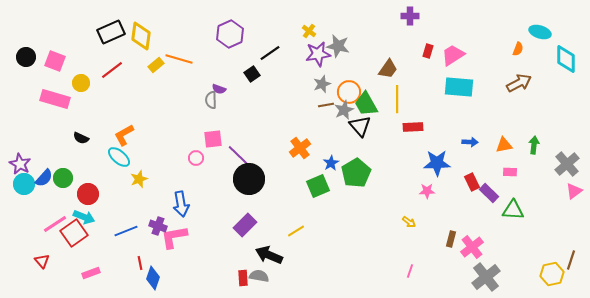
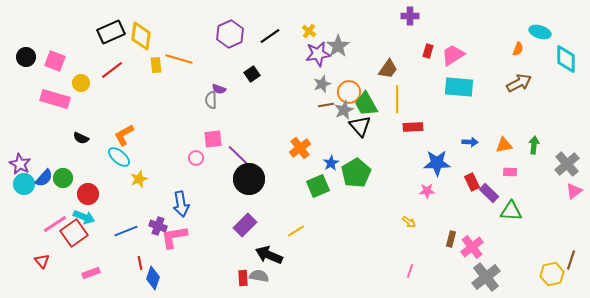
gray star at (338, 46): rotated 25 degrees clockwise
black line at (270, 53): moved 17 px up
yellow rectangle at (156, 65): rotated 56 degrees counterclockwise
green triangle at (513, 210): moved 2 px left, 1 px down
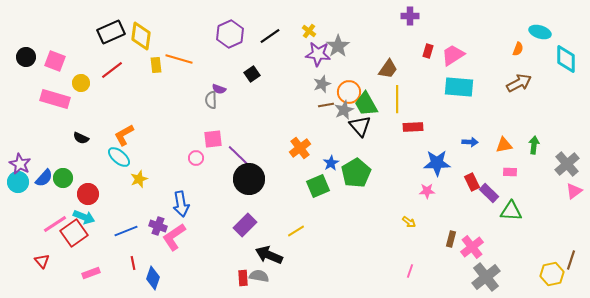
purple star at (318, 54): rotated 15 degrees clockwise
cyan circle at (24, 184): moved 6 px left, 2 px up
pink L-shape at (174, 237): rotated 24 degrees counterclockwise
red line at (140, 263): moved 7 px left
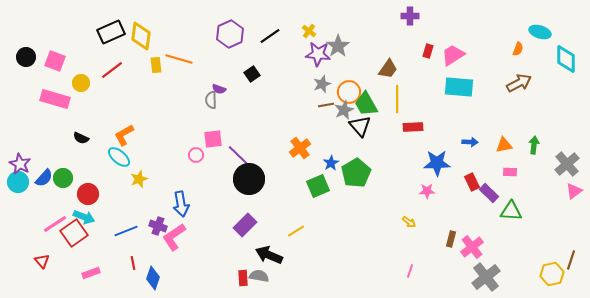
pink circle at (196, 158): moved 3 px up
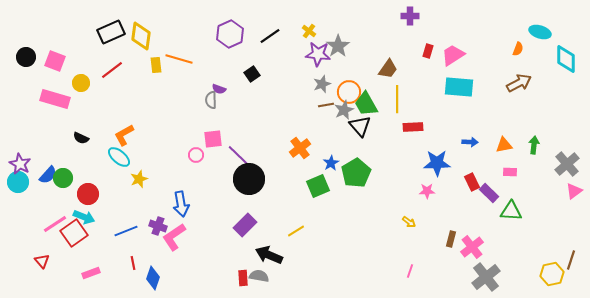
blue semicircle at (44, 178): moved 4 px right, 3 px up
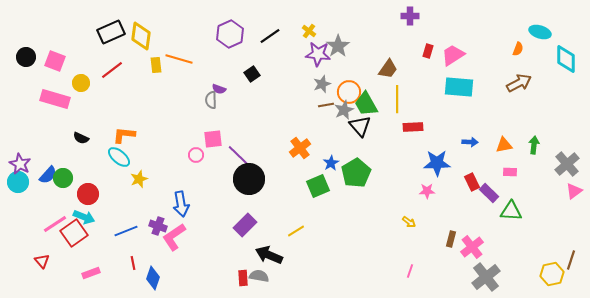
orange L-shape at (124, 135): rotated 35 degrees clockwise
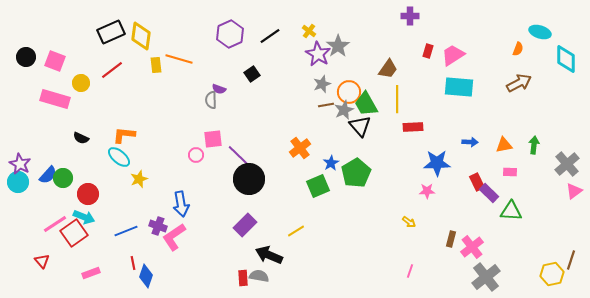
purple star at (318, 54): rotated 25 degrees clockwise
red rectangle at (472, 182): moved 5 px right
blue diamond at (153, 278): moved 7 px left, 2 px up
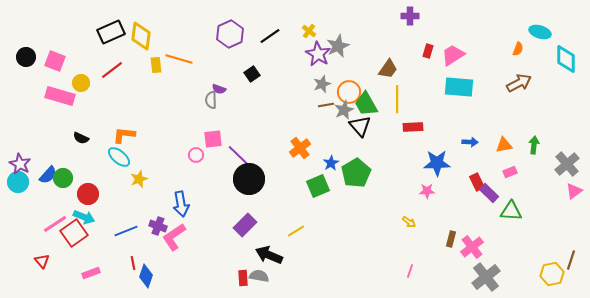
gray star at (338, 46): rotated 10 degrees clockwise
pink rectangle at (55, 99): moved 5 px right, 3 px up
pink rectangle at (510, 172): rotated 24 degrees counterclockwise
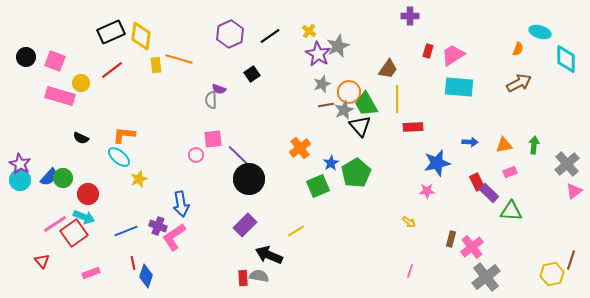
blue star at (437, 163): rotated 12 degrees counterclockwise
blue semicircle at (48, 175): moved 1 px right, 2 px down
cyan circle at (18, 182): moved 2 px right, 2 px up
